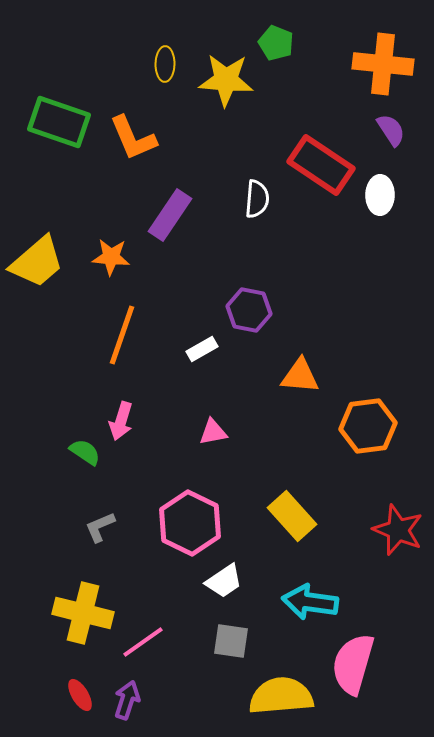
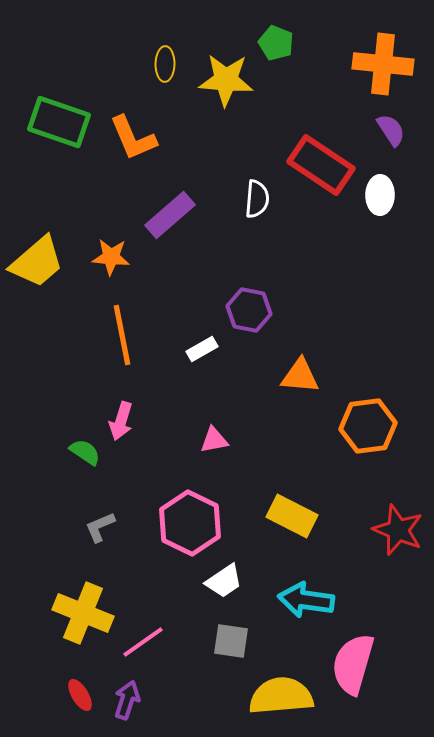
purple rectangle: rotated 15 degrees clockwise
orange line: rotated 30 degrees counterclockwise
pink triangle: moved 1 px right, 8 px down
yellow rectangle: rotated 21 degrees counterclockwise
cyan arrow: moved 4 px left, 2 px up
yellow cross: rotated 8 degrees clockwise
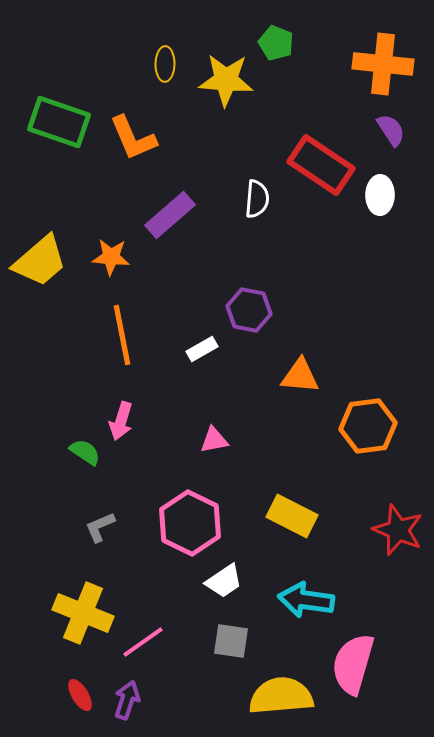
yellow trapezoid: moved 3 px right, 1 px up
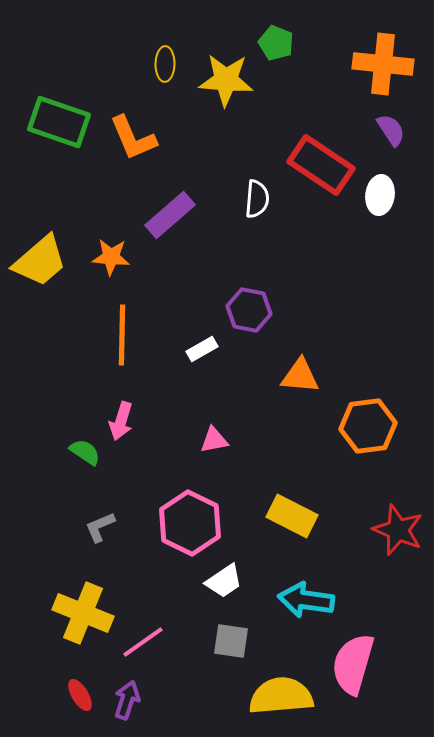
white ellipse: rotated 6 degrees clockwise
orange line: rotated 12 degrees clockwise
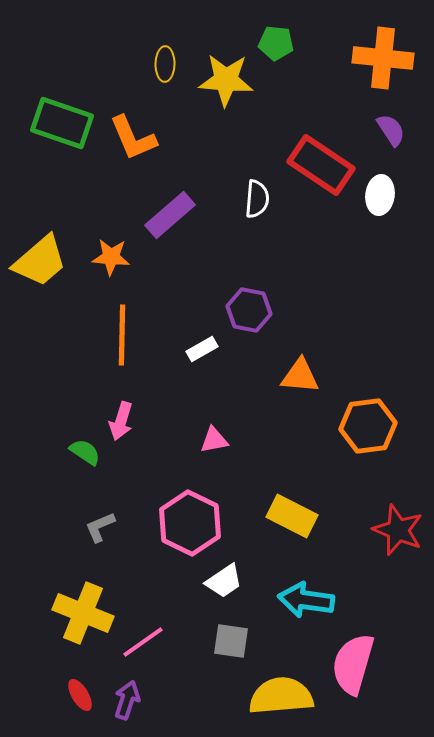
green pentagon: rotated 16 degrees counterclockwise
orange cross: moved 6 px up
green rectangle: moved 3 px right, 1 px down
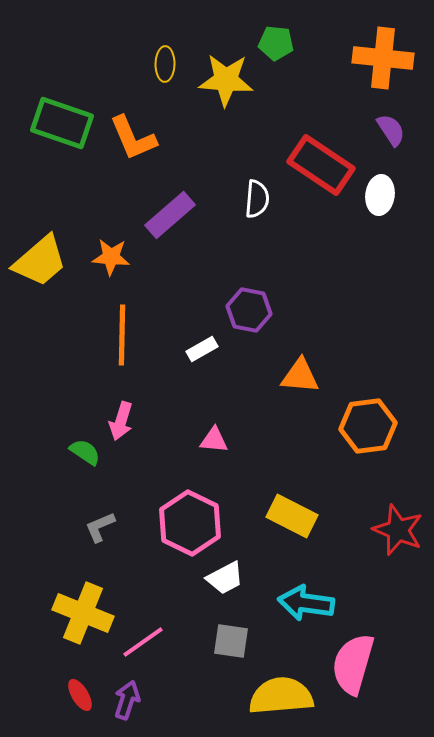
pink triangle: rotated 16 degrees clockwise
white trapezoid: moved 1 px right, 3 px up; rotated 6 degrees clockwise
cyan arrow: moved 3 px down
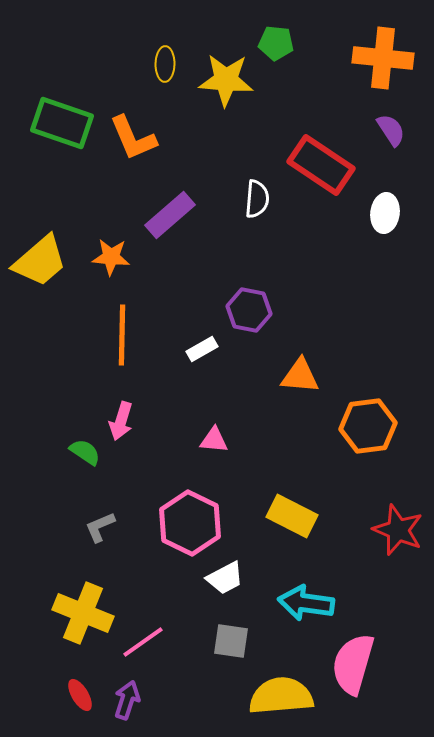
white ellipse: moved 5 px right, 18 px down
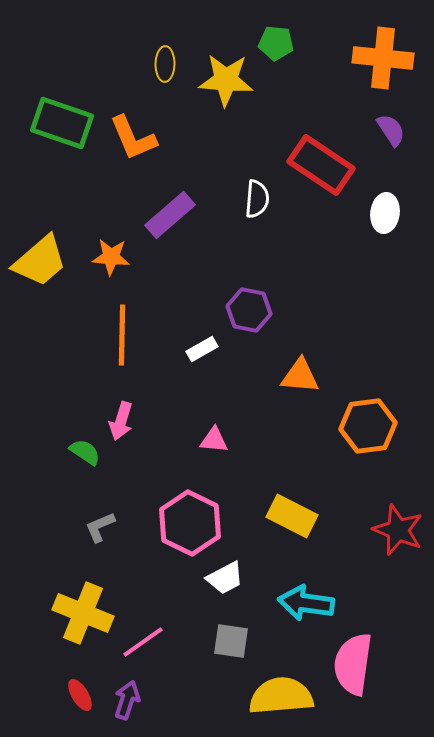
pink semicircle: rotated 8 degrees counterclockwise
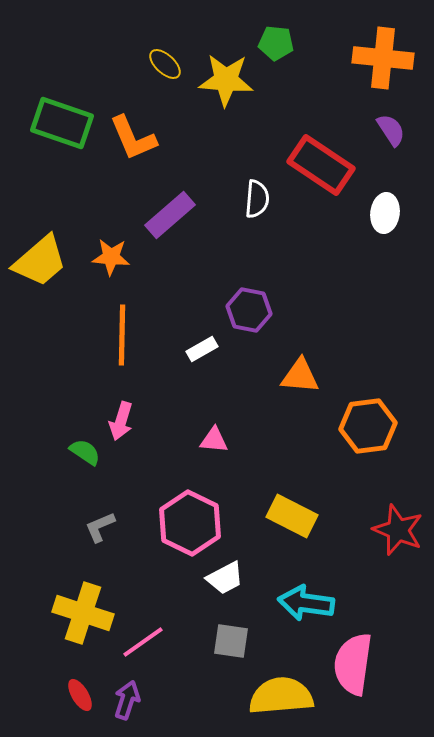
yellow ellipse: rotated 48 degrees counterclockwise
yellow cross: rotated 4 degrees counterclockwise
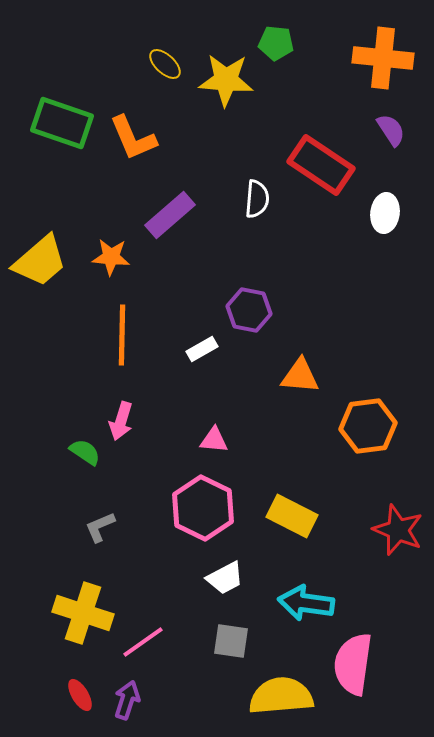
pink hexagon: moved 13 px right, 15 px up
